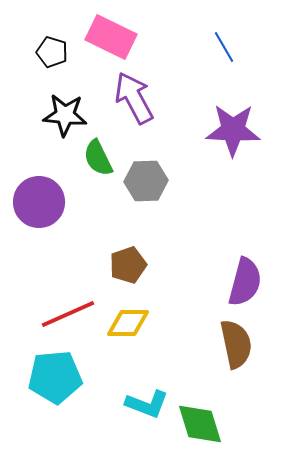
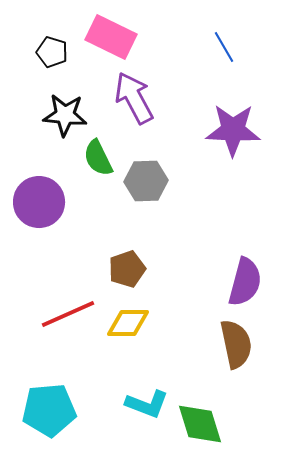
brown pentagon: moved 1 px left, 4 px down
cyan pentagon: moved 6 px left, 33 px down
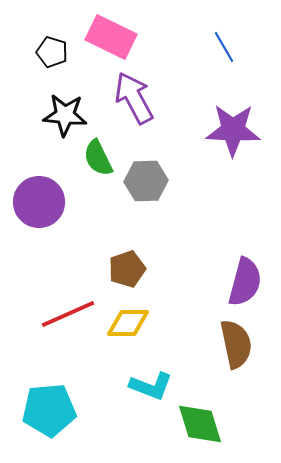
cyan L-shape: moved 4 px right, 18 px up
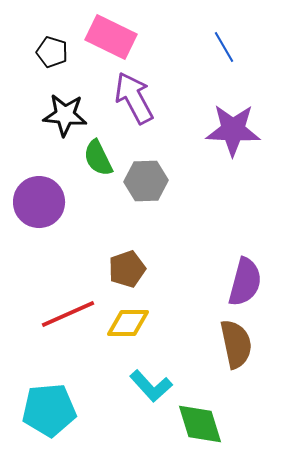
cyan L-shape: rotated 27 degrees clockwise
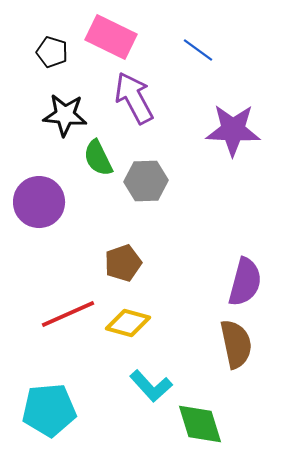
blue line: moved 26 px left, 3 px down; rotated 24 degrees counterclockwise
brown pentagon: moved 4 px left, 6 px up
yellow diamond: rotated 15 degrees clockwise
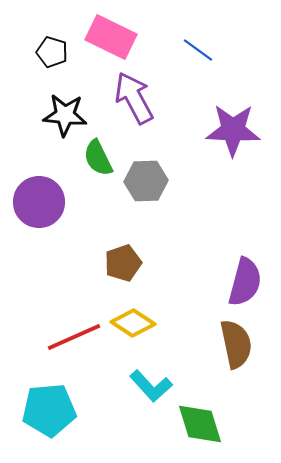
red line: moved 6 px right, 23 px down
yellow diamond: moved 5 px right; rotated 18 degrees clockwise
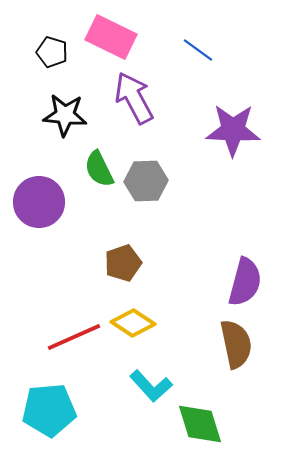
green semicircle: moved 1 px right, 11 px down
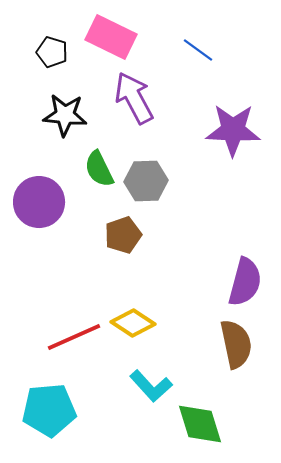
brown pentagon: moved 28 px up
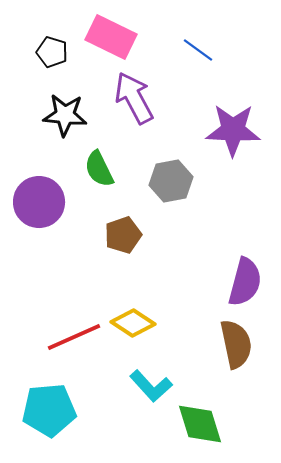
gray hexagon: moved 25 px right; rotated 9 degrees counterclockwise
